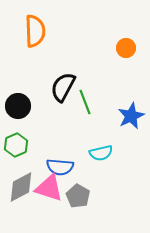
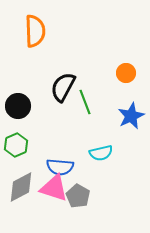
orange circle: moved 25 px down
pink triangle: moved 5 px right
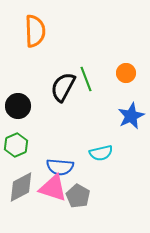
green line: moved 1 px right, 23 px up
pink triangle: moved 1 px left
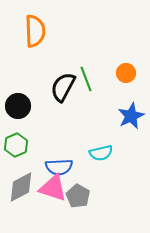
blue semicircle: moved 1 px left; rotated 8 degrees counterclockwise
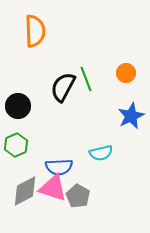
gray diamond: moved 4 px right, 4 px down
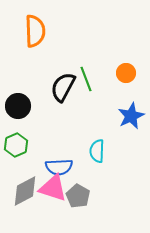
cyan semicircle: moved 4 px left, 2 px up; rotated 105 degrees clockwise
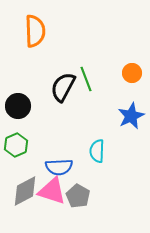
orange circle: moved 6 px right
pink triangle: moved 1 px left, 3 px down
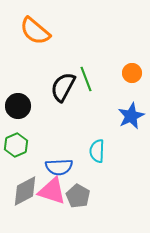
orange semicircle: rotated 132 degrees clockwise
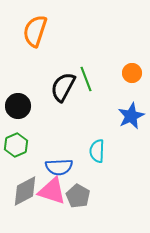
orange semicircle: rotated 68 degrees clockwise
